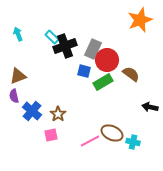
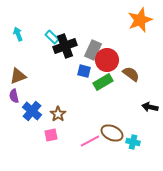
gray rectangle: moved 1 px down
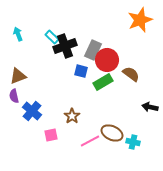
blue square: moved 3 px left
brown star: moved 14 px right, 2 px down
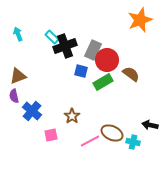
black arrow: moved 18 px down
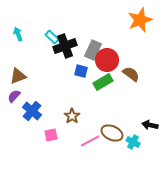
purple semicircle: rotated 56 degrees clockwise
cyan cross: rotated 16 degrees clockwise
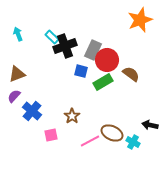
brown triangle: moved 1 px left, 2 px up
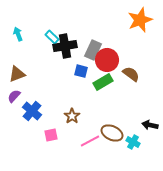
black cross: rotated 10 degrees clockwise
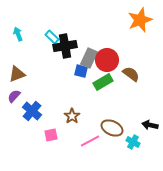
gray rectangle: moved 4 px left, 8 px down
brown ellipse: moved 5 px up
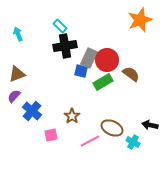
cyan rectangle: moved 8 px right, 11 px up
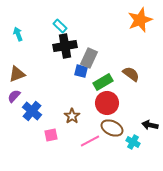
red circle: moved 43 px down
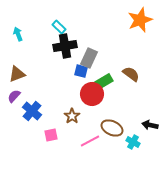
cyan rectangle: moved 1 px left, 1 px down
red circle: moved 15 px left, 9 px up
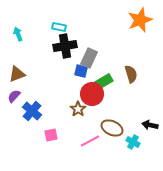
cyan rectangle: rotated 32 degrees counterclockwise
brown semicircle: rotated 36 degrees clockwise
brown star: moved 6 px right, 7 px up
